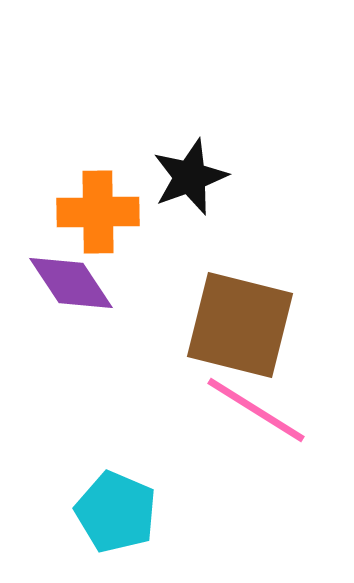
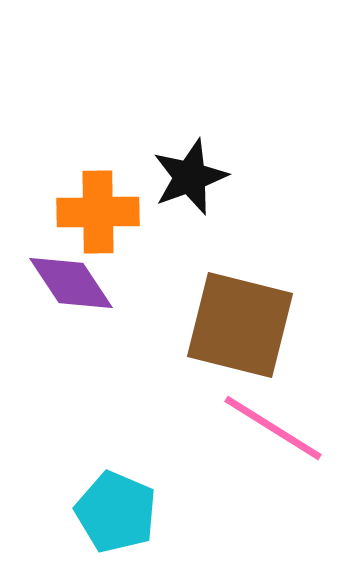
pink line: moved 17 px right, 18 px down
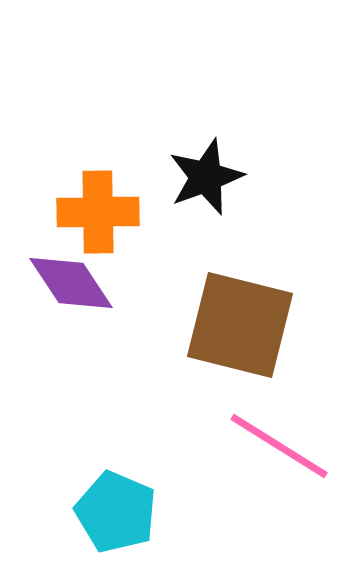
black star: moved 16 px right
pink line: moved 6 px right, 18 px down
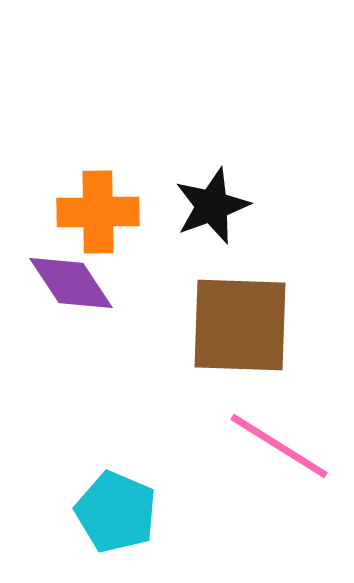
black star: moved 6 px right, 29 px down
brown square: rotated 12 degrees counterclockwise
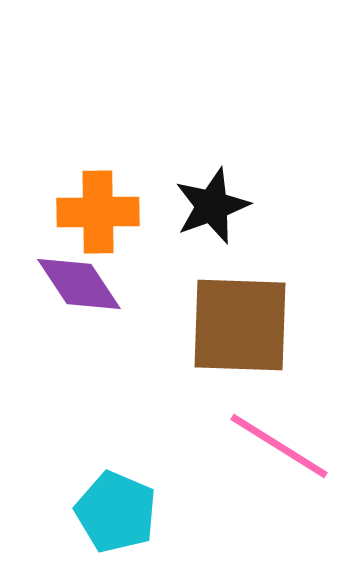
purple diamond: moved 8 px right, 1 px down
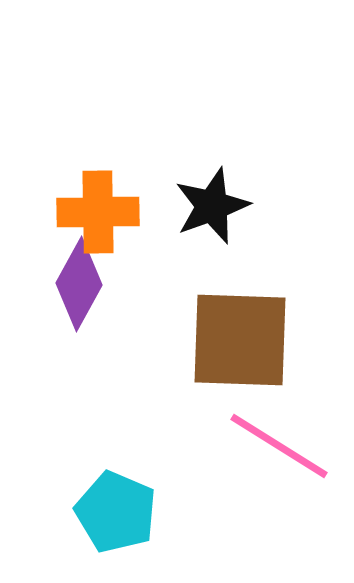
purple diamond: rotated 62 degrees clockwise
brown square: moved 15 px down
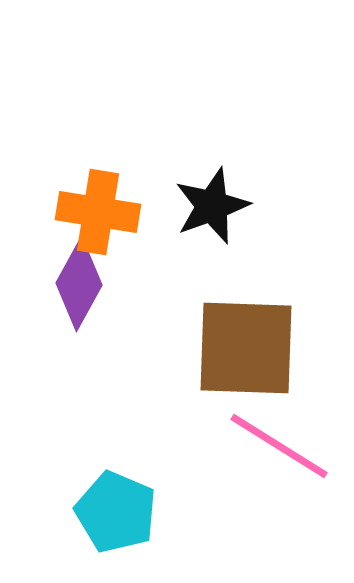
orange cross: rotated 10 degrees clockwise
brown square: moved 6 px right, 8 px down
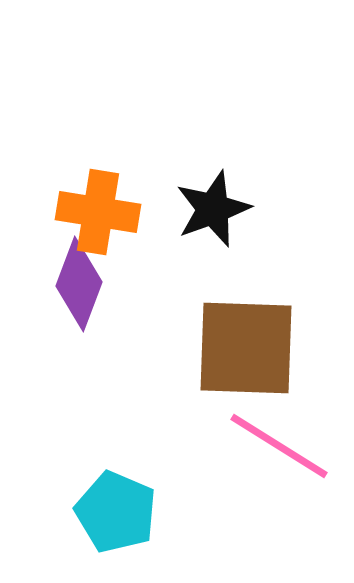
black star: moved 1 px right, 3 px down
purple diamond: rotated 8 degrees counterclockwise
